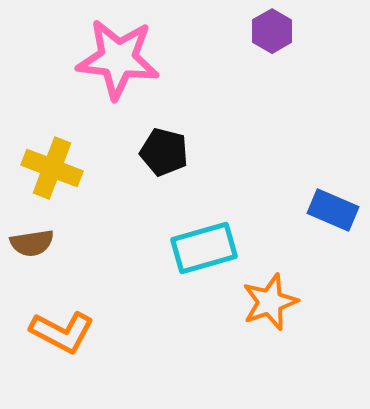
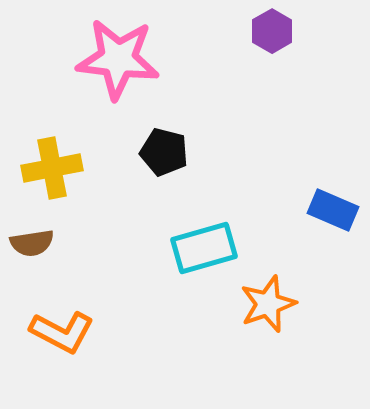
yellow cross: rotated 32 degrees counterclockwise
orange star: moved 2 px left, 2 px down
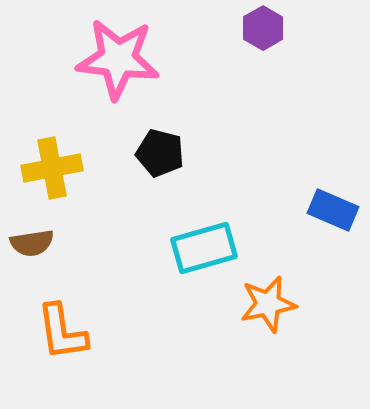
purple hexagon: moved 9 px left, 3 px up
black pentagon: moved 4 px left, 1 px down
orange star: rotated 8 degrees clockwise
orange L-shape: rotated 54 degrees clockwise
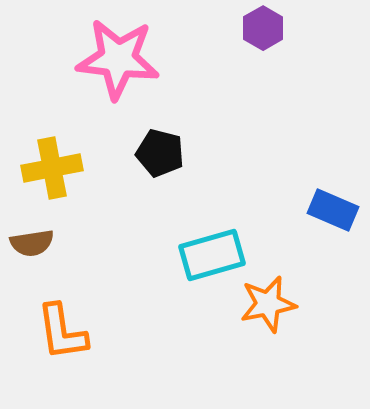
cyan rectangle: moved 8 px right, 7 px down
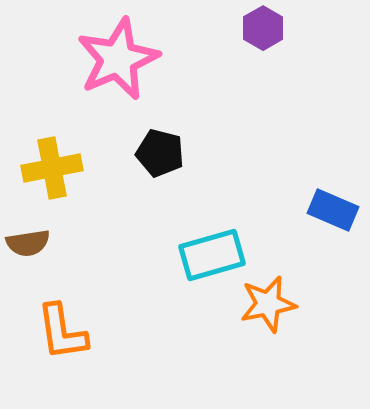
pink star: rotated 30 degrees counterclockwise
brown semicircle: moved 4 px left
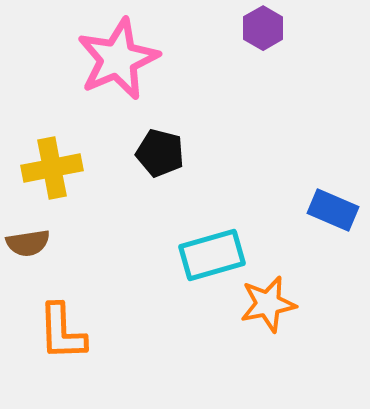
orange L-shape: rotated 6 degrees clockwise
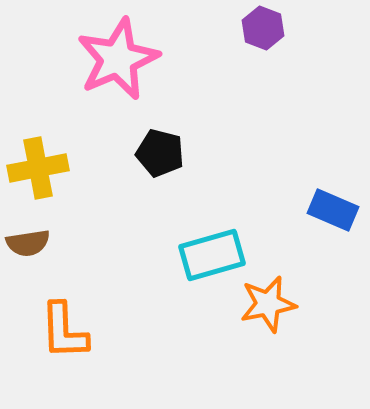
purple hexagon: rotated 9 degrees counterclockwise
yellow cross: moved 14 px left
orange L-shape: moved 2 px right, 1 px up
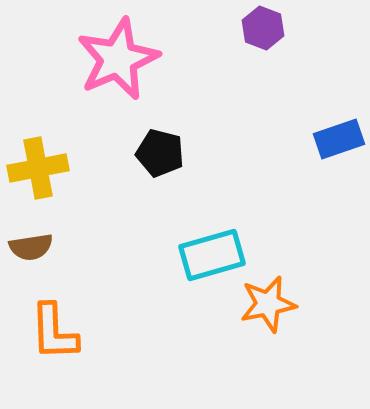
blue rectangle: moved 6 px right, 71 px up; rotated 42 degrees counterclockwise
brown semicircle: moved 3 px right, 4 px down
orange L-shape: moved 10 px left, 1 px down
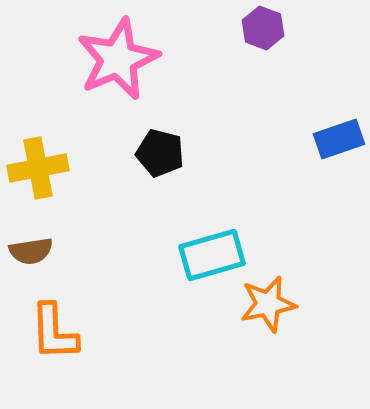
brown semicircle: moved 4 px down
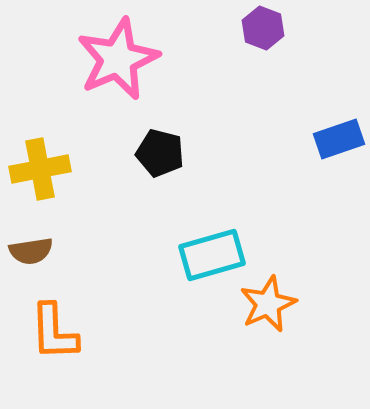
yellow cross: moved 2 px right, 1 px down
orange star: rotated 12 degrees counterclockwise
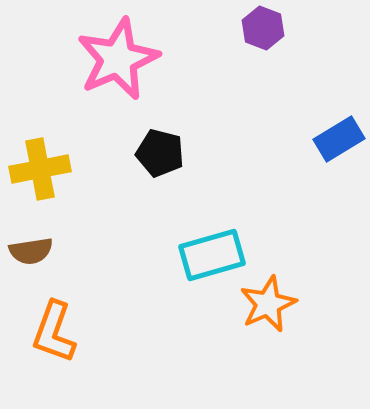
blue rectangle: rotated 12 degrees counterclockwise
orange L-shape: rotated 22 degrees clockwise
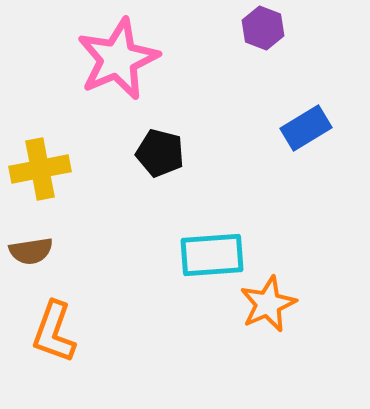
blue rectangle: moved 33 px left, 11 px up
cyan rectangle: rotated 12 degrees clockwise
